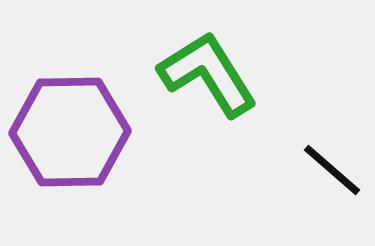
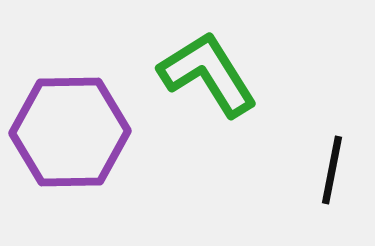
black line: rotated 60 degrees clockwise
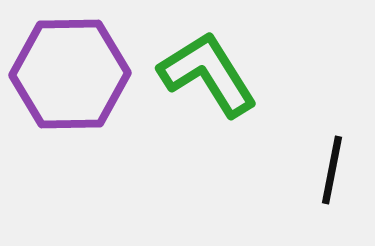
purple hexagon: moved 58 px up
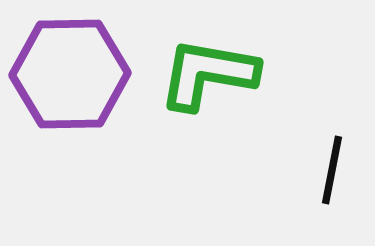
green L-shape: rotated 48 degrees counterclockwise
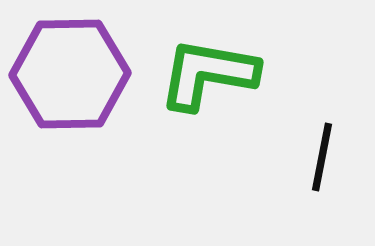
black line: moved 10 px left, 13 px up
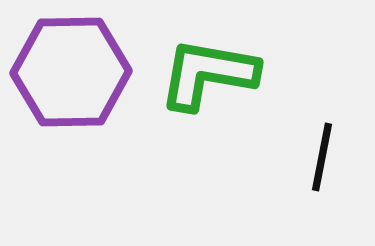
purple hexagon: moved 1 px right, 2 px up
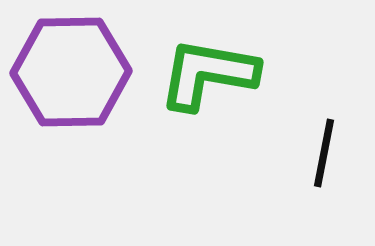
black line: moved 2 px right, 4 px up
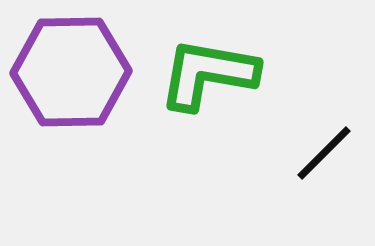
black line: rotated 34 degrees clockwise
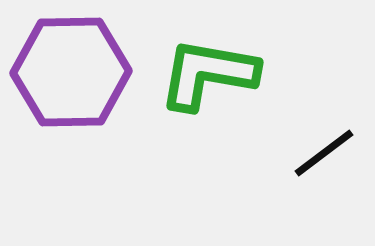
black line: rotated 8 degrees clockwise
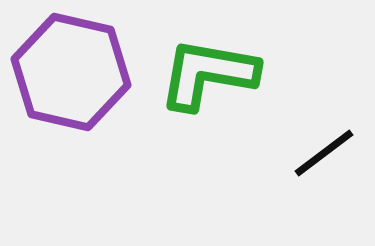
purple hexagon: rotated 14 degrees clockwise
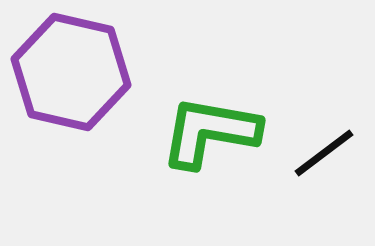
green L-shape: moved 2 px right, 58 px down
